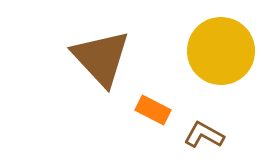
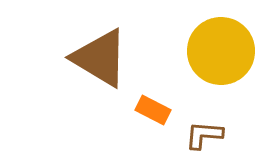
brown triangle: moved 1 px left; rotated 16 degrees counterclockwise
brown L-shape: rotated 24 degrees counterclockwise
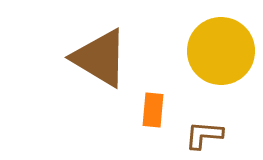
orange rectangle: rotated 68 degrees clockwise
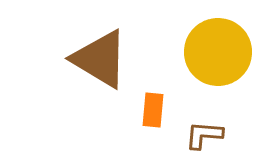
yellow circle: moved 3 px left, 1 px down
brown triangle: moved 1 px down
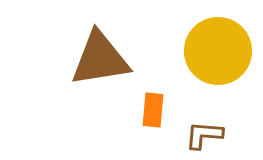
yellow circle: moved 1 px up
brown triangle: rotated 40 degrees counterclockwise
